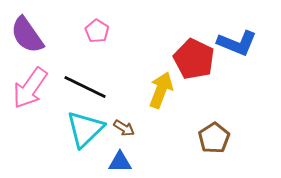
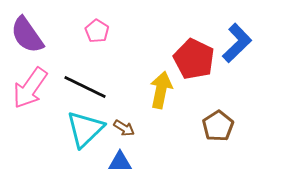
blue L-shape: rotated 66 degrees counterclockwise
yellow arrow: rotated 9 degrees counterclockwise
brown pentagon: moved 4 px right, 12 px up
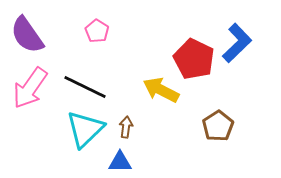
yellow arrow: rotated 75 degrees counterclockwise
brown arrow: moved 2 px right, 1 px up; rotated 115 degrees counterclockwise
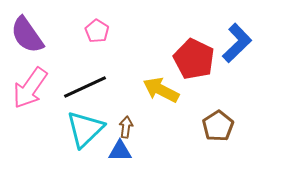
black line: rotated 51 degrees counterclockwise
blue triangle: moved 11 px up
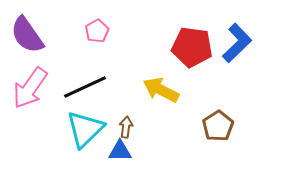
pink pentagon: rotated 10 degrees clockwise
red pentagon: moved 2 px left, 12 px up; rotated 18 degrees counterclockwise
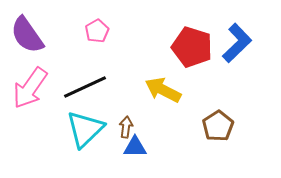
red pentagon: rotated 9 degrees clockwise
yellow arrow: moved 2 px right
blue triangle: moved 15 px right, 4 px up
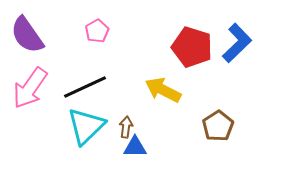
cyan triangle: moved 1 px right, 3 px up
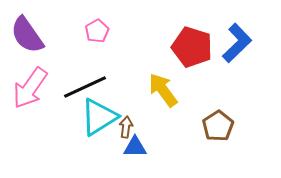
yellow arrow: rotated 27 degrees clockwise
cyan triangle: moved 13 px right, 9 px up; rotated 12 degrees clockwise
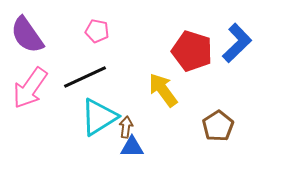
pink pentagon: rotated 30 degrees counterclockwise
red pentagon: moved 4 px down
black line: moved 10 px up
blue triangle: moved 3 px left
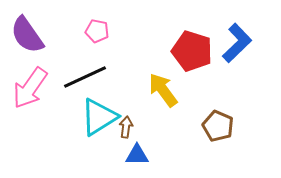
brown pentagon: rotated 16 degrees counterclockwise
blue triangle: moved 5 px right, 8 px down
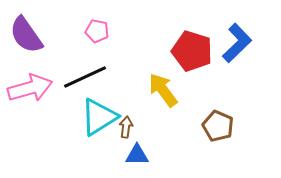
purple semicircle: moved 1 px left
pink arrow: rotated 141 degrees counterclockwise
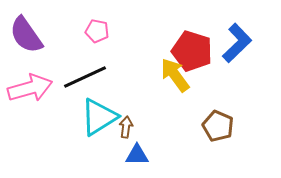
yellow arrow: moved 12 px right, 15 px up
